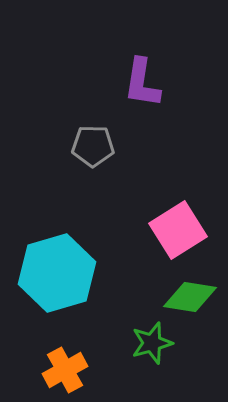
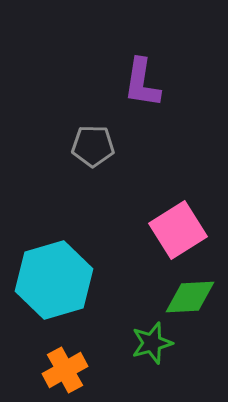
cyan hexagon: moved 3 px left, 7 px down
green diamond: rotated 12 degrees counterclockwise
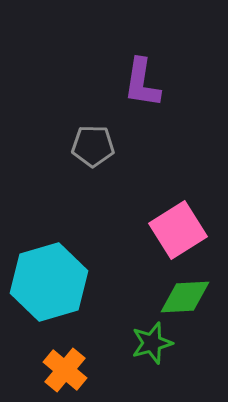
cyan hexagon: moved 5 px left, 2 px down
green diamond: moved 5 px left
orange cross: rotated 21 degrees counterclockwise
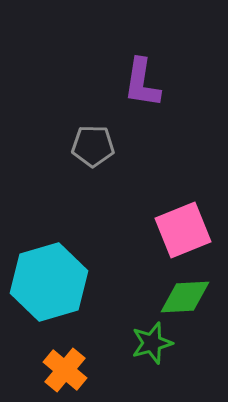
pink square: moved 5 px right; rotated 10 degrees clockwise
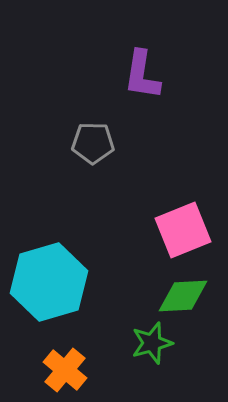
purple L-shape: moved 8 px up
gray pentagon: moved 3 px up
green diamond: moved 2 px left, 1 px up
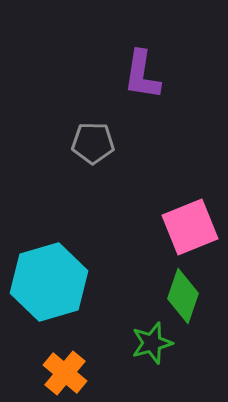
pink square: moved 7 px right, 3 px up
green diamond: rotated 68 degrees counterclockwise
orange cross: moved 3 px down
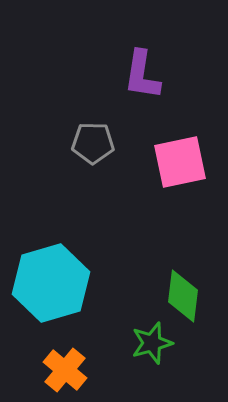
pink square: moved 10 px left, 65 px up; rotated 10 degrees clockwise
cyan hexagon: moved 2 px right, 1 px down
green diamond: rotated 12 degrees counterclockwise
orange cross: moved 3 px up
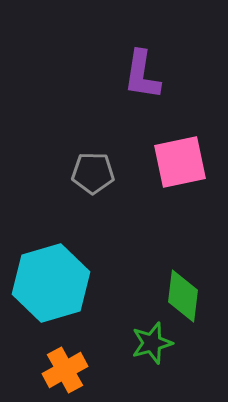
gray pentagon: moved 30 px down
orange cross: rotated 21 degrees clockwise
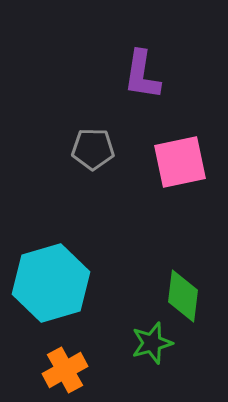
gray pentagon: moved 24 px up
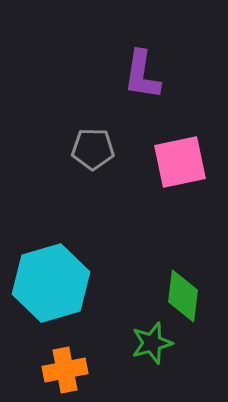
orange cross: rotated 18 degrees clockwise
